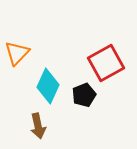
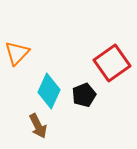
red square: moved 6 px right; rotated 6 degrees counterclockwise
cyan diamond: moved 1 px right, 5 px down
brown arrow: rotated 15 degrees counterclockwise
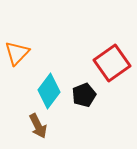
cyan diamond: rotated 12 degrees clockwise
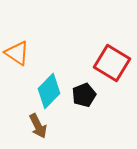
orange triangle: rotated 40 degrees counterclockwise
red square: rotated 24 degrees counterclockwise
cyan diamond: rotated 8 degrees clockwise
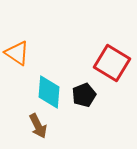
cyan diamond: moved 1 px down; rotated 40 degrees counterclockwise
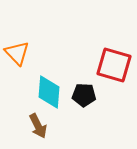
orange triangle: rotated 12 degrees clockwise
red square: moved 2 px right, 2 px down; rotated 15 degrees counterclockwise
black pentagon: rotated 25 degrees clockwise
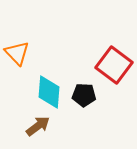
red square: rotated 21 degrees clockwise
brown arrow: rotated 100 degrees counterclockwise
